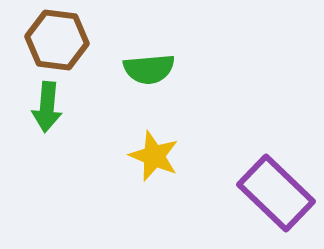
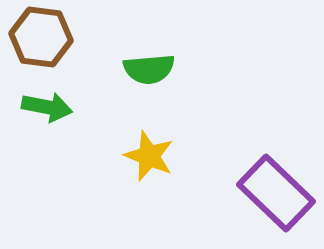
brown hexagon: moved 16 px left, 3 px up
green arrow: rotated 84 degrees counterclockwise
yellow star: moved 5 px left
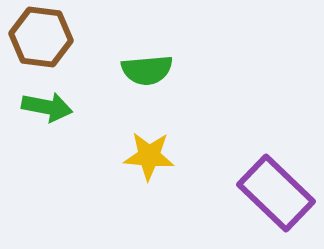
green semicircle: moved 2 px left, 1 px down
yellow star: rotated 18 degrees counterclockwise
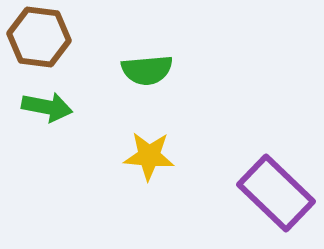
brown hexagon: moved 2 px left
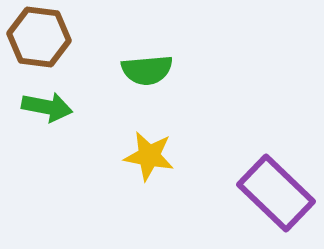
yellow star: rotated 6 degrees clockwise
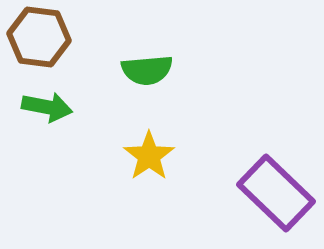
yellow star: rotated 27 degrees clockwise
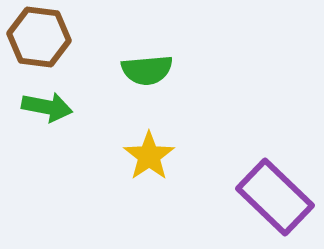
purple rectangle: moved 1 px left, 4 px down
